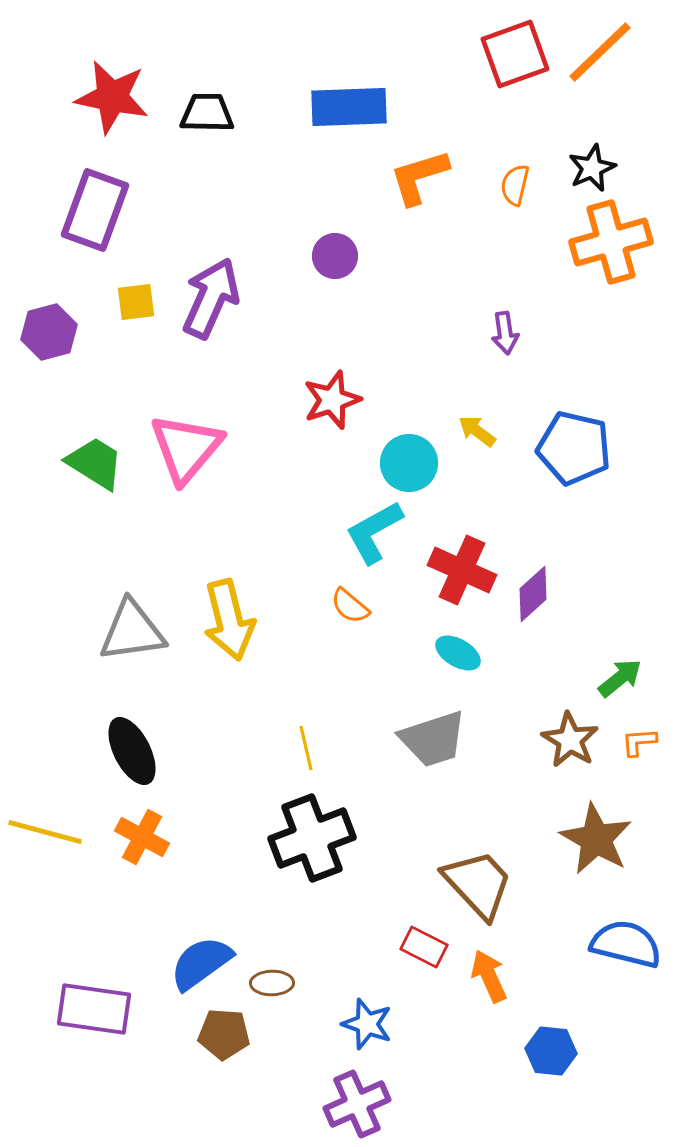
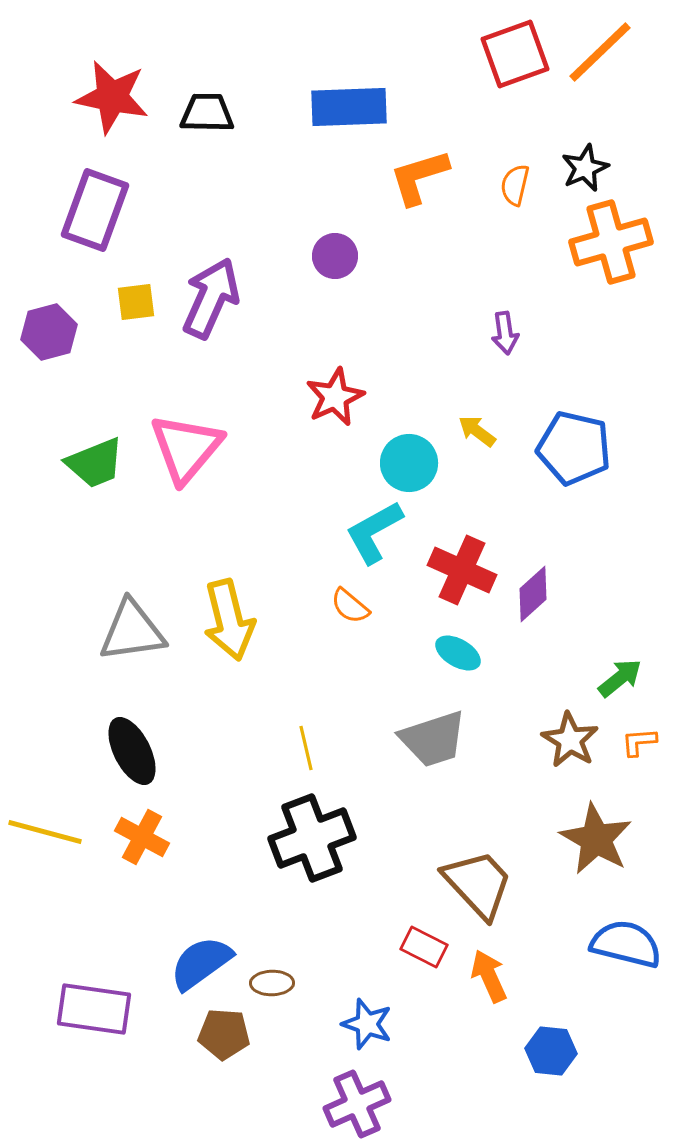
black star at (592, 168): moved 7 px left
red star at (332, 400): moved 3 px right, 3 px up; rotated 6 degrees counterclockwise
green trapezoid at (95, 463): rotated 126 degrees clockwise
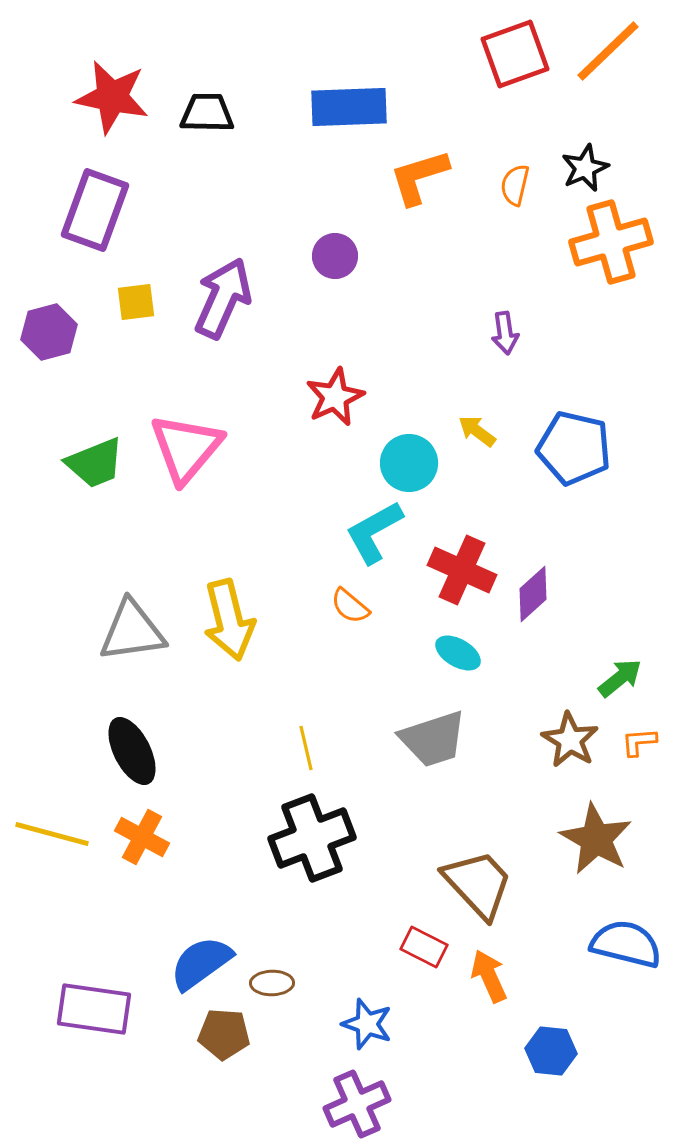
orange line at (600, 52): moved 8 px right, 1 px up
purple arrow at (211, 298): moved 12 px right
yellow line at (45, 832): moved 7 px right, 2 px down
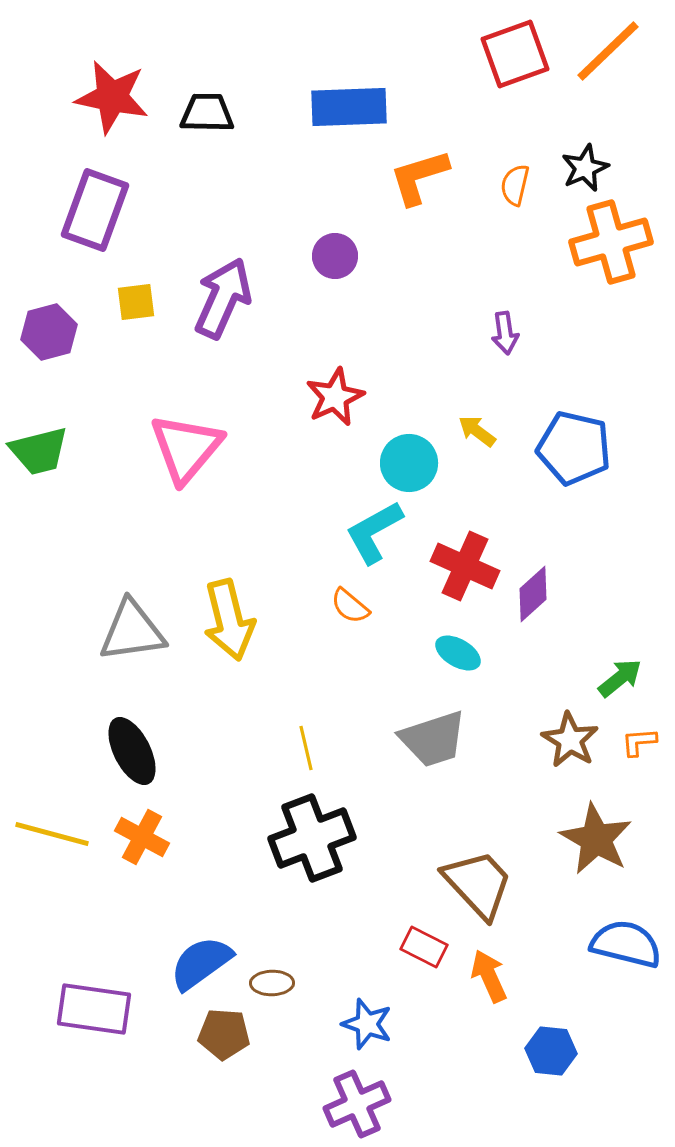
green trapezoid at (95, 463): moved 56 px left, 12 px up; rotated 8 degrees clockwise
red cross at (462, 570): moved 3 px right, 4 px up
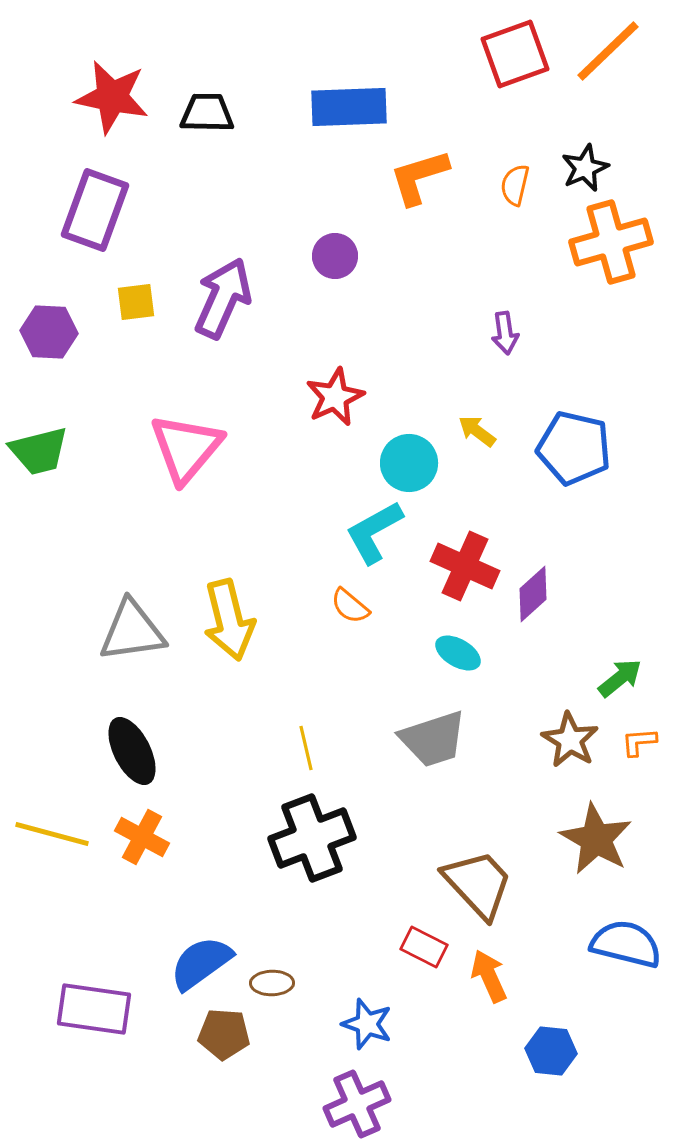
purple hexagon at (49, 332): rotated 18 degrees clockwise
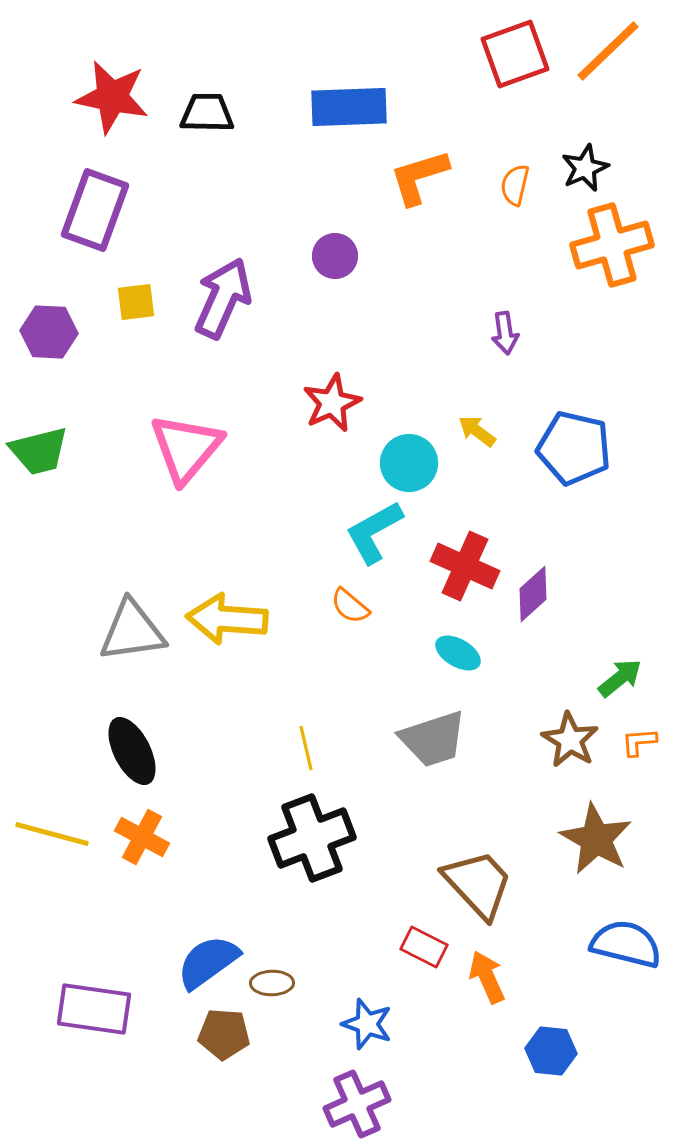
orange cross at (611, 242): moved 1 px right, 3 px down
red star at (335, 397): moved 3 px left, 6 px down
yellow arrow at (229, 620): moved 2 px left, 1 px up; rotated 108 degrees clockwise
blue semicircle at (201, 963): moved 7 px right, 1 px up
orange arrow at (489, 976): moved 2 px left, 1 px down
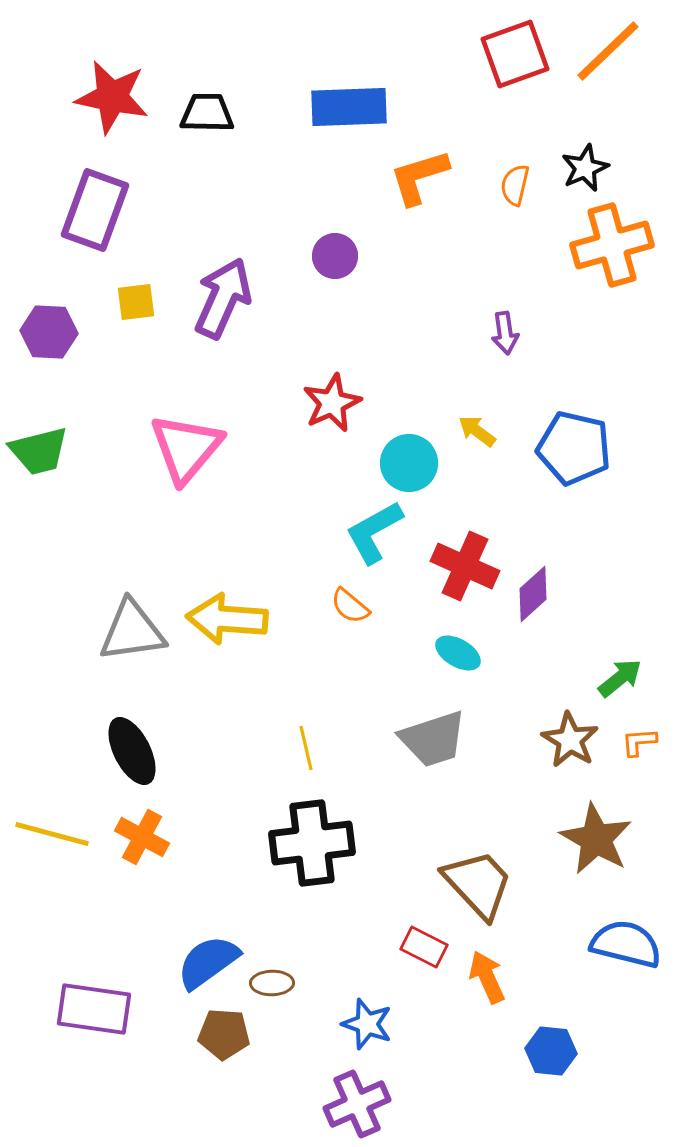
black cross at (312, 838): moved 5 px down; rotated 14 degrees clockwise
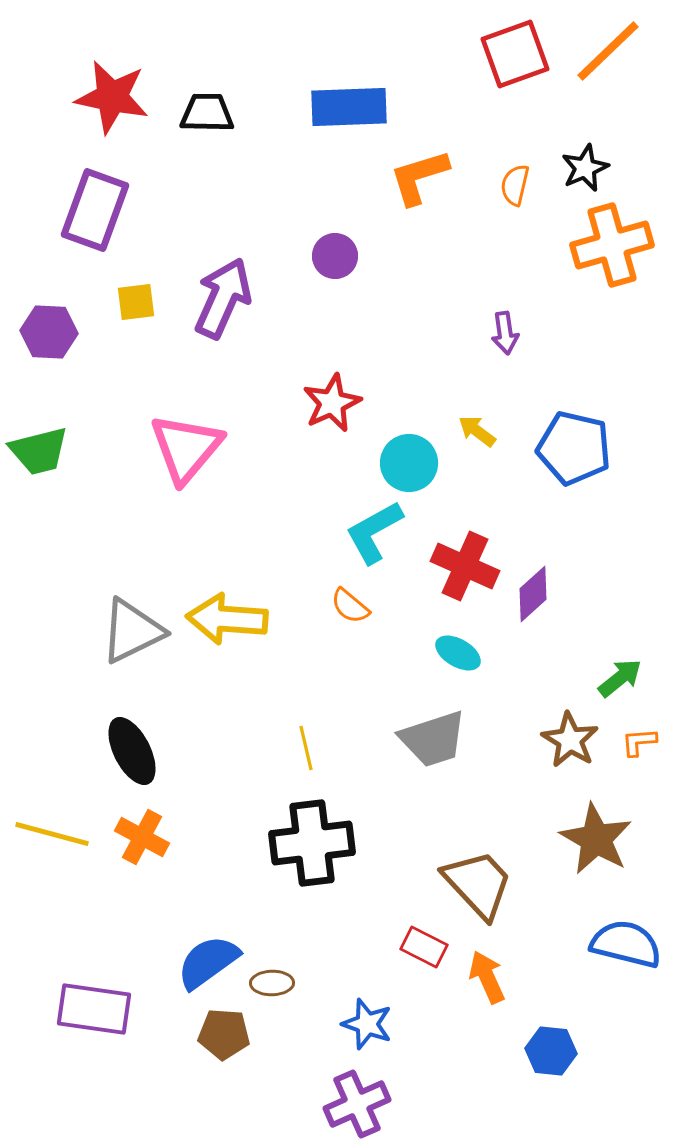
gray triangle at (132, 631): rotated 18 degrees counterclockwise
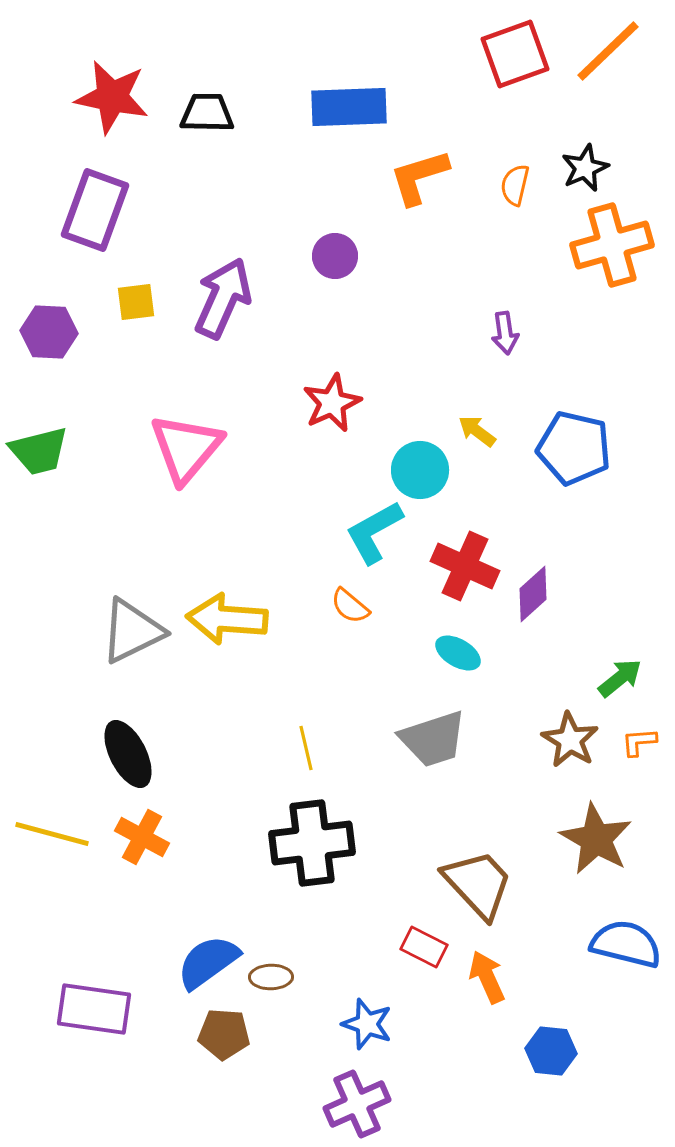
cyan circle at (409, 463): moved 11 px right, 7 px down
black ellipse at (132, 751): moved 4 px left, 3 px down
brown ellipse at (272, 983): moved 1 px left, 6 px up
